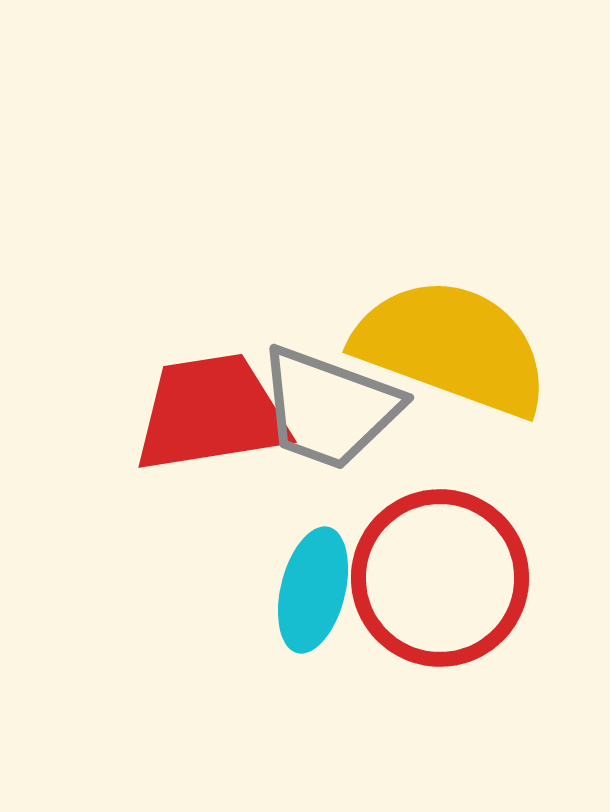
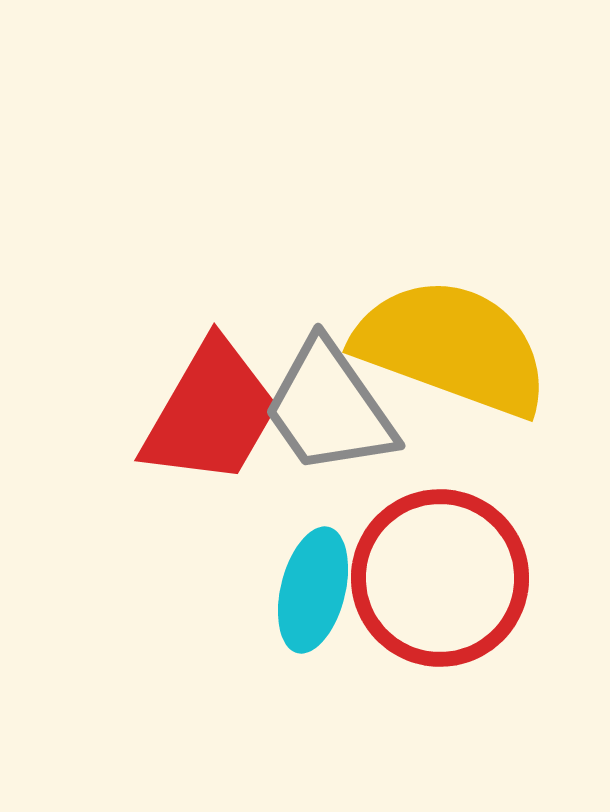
gray trapezoid: rotated 35 degrees clockwise
red trapezoid: rotated 129 degrees clockwise
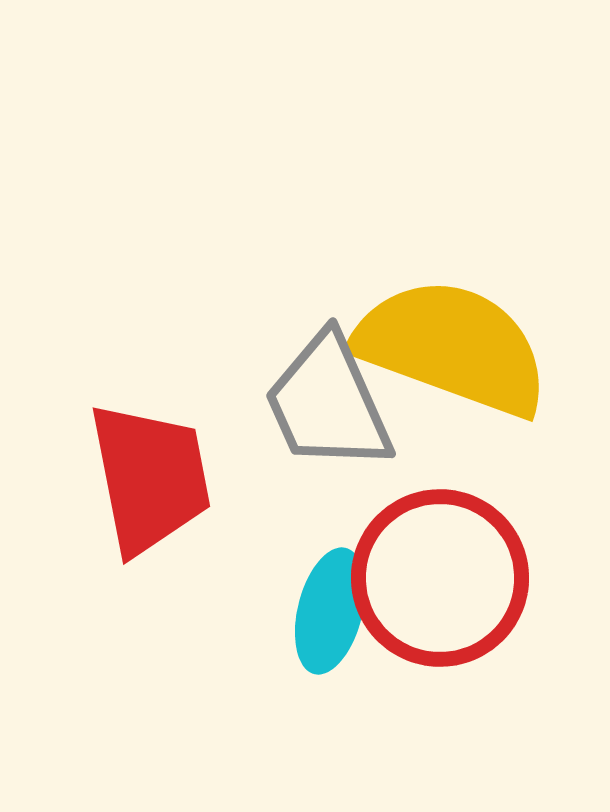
gray trapezoid: moved 1 px left, 5 px up; rotated 11 degrees clockwise
red trapezoid: moved 61 px left, 65 px down; rotated 41 degrees counterclockwise
cyan ellipse: moved 17 px right, 21 px down
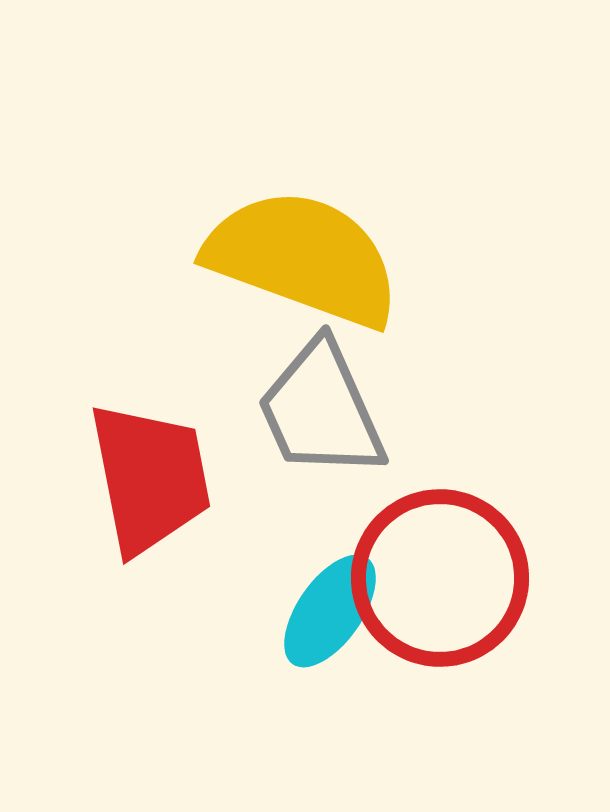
yellow semicircle: moved 149 px left, 89 px up
gray trapezoid: moved 7 px left, 7 px down
cyan ellipse: rotated 21 degrees clockwise
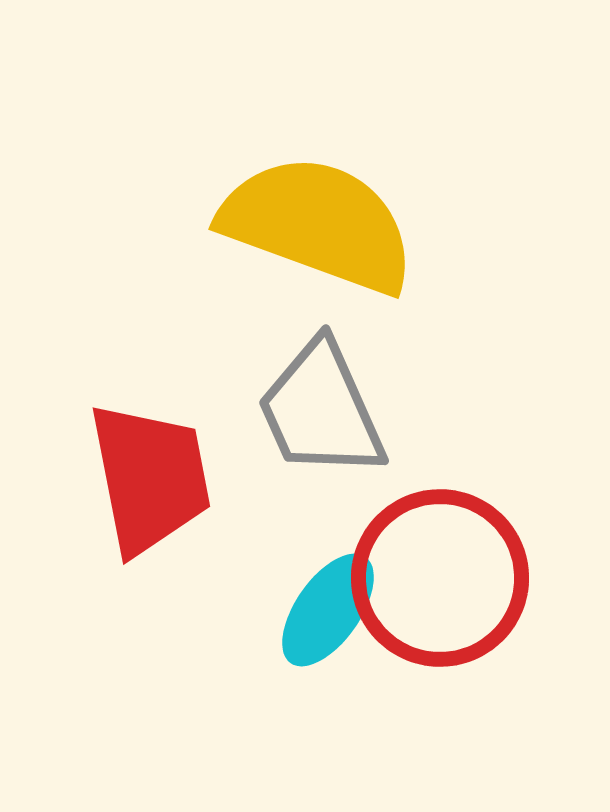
yellow semicircle: moved 15 px right, 34 px up
cyan ellipse: moved 2 px left, 1 px up
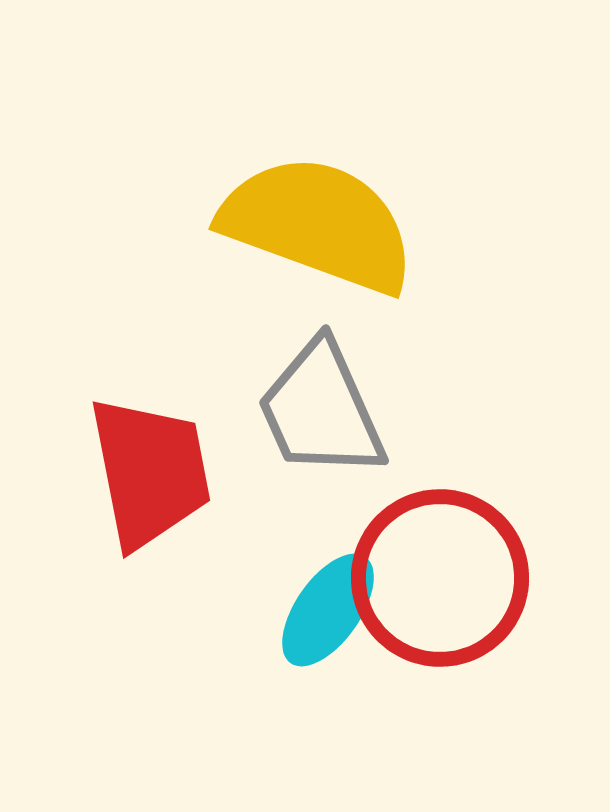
red trapezoid: moved 6 px up
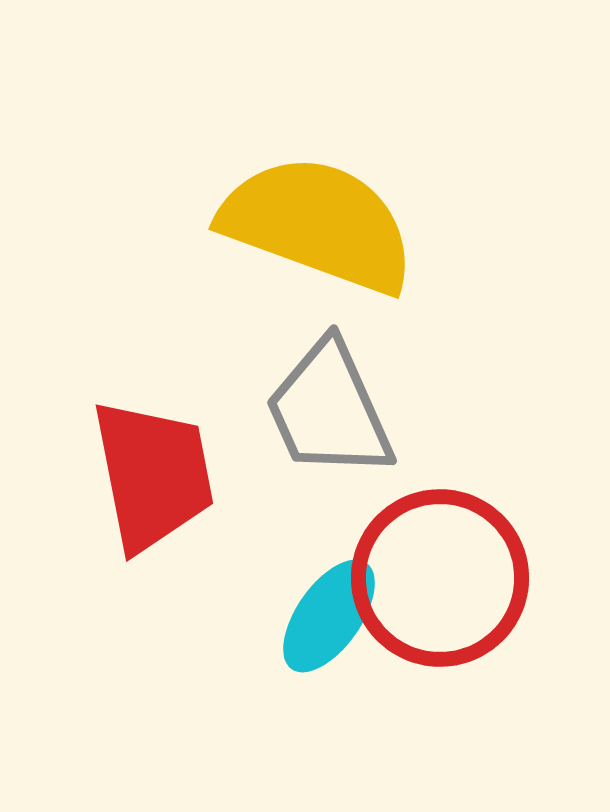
gray trapezoid: moved 8 px right
red trapezoid: moved 3 px right, 3 px down
cyan ellipse: moved 1 px right, 6 px down
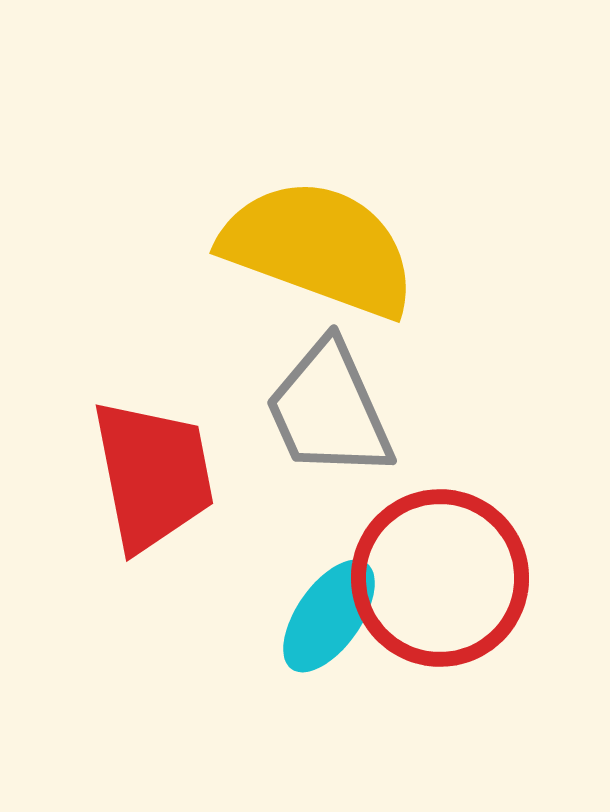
yellow semicircle: moved 1 px right, 24 px down
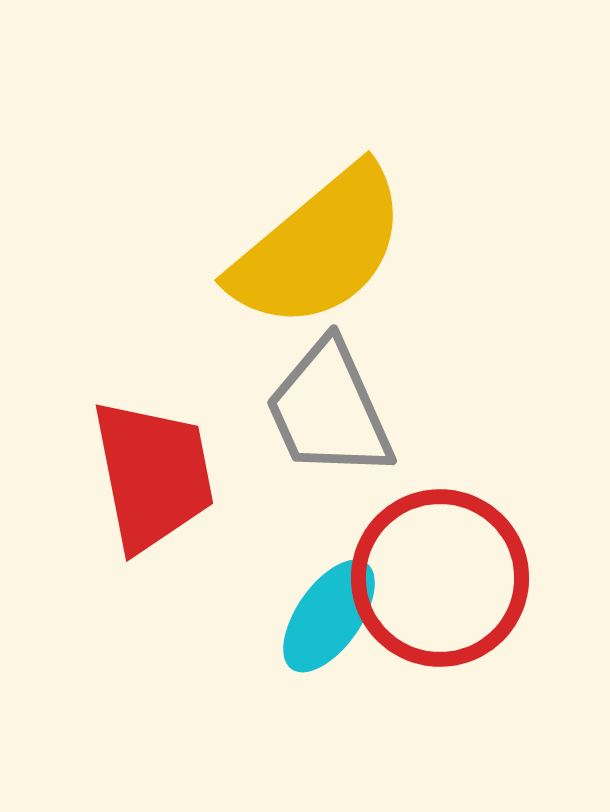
yellow semicircle: rotated 120 degrees clockwise
